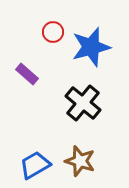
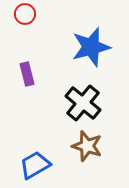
red circle: moved 28 px left, 18 px up
purple rectangle: rotated 35 degrees clockwise
brown star: moved 7 px right, 15 px up
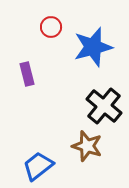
red circle: moved 26 px right, 13 px down
blue star: moved 2 px right
black cross: moved 21 px right, 3 px down
blue trapezoid: moved 3 px right, 1 px down; rotated 8 degrees counterclockwise
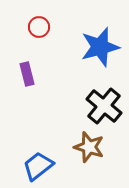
red circle: moved 12 px left
blue star: moved 7 px right
brown star: moved 2 px right, 1 px down
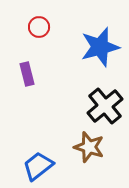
black cross: moved 1 px right; rotated 12 degrees clockwise
